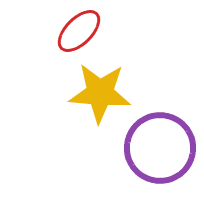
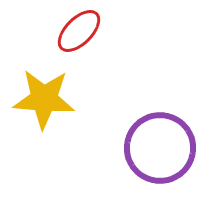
yellow star: moved 56 px left, 6 px down
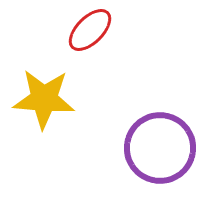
red ellipse: moved 11 px right, 1 px up
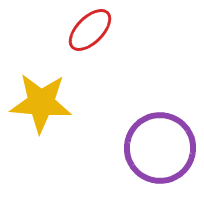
yellow star: moved 3 px left, 4 px down
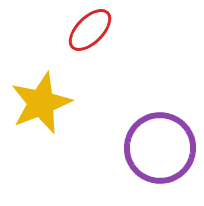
yellow star: rotated 26 degrees counterclockwise
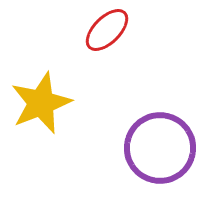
red ellipse: moved 17 px right
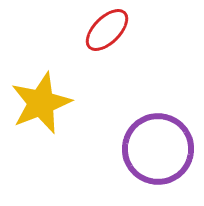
purple circle: moved 2 px left, 1 px down
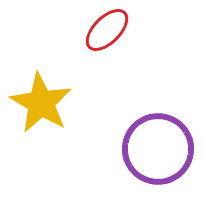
yellow star: rotated 20 degrees counterclockwise
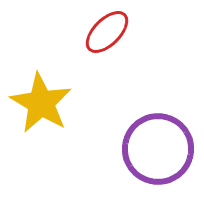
red ellipse: moved 2 px down
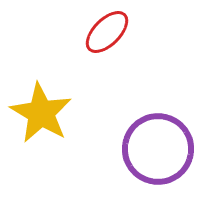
yellow star: moved 10 px down
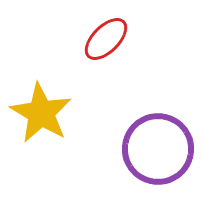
red ellipse: moved 1 px left, 7 px down
